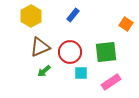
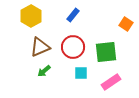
red circle: moved 3 px right, 5 px up
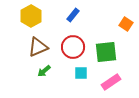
brown triangle: moved 2 px left
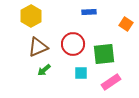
blue rectangle: moved 16 px right, 3 px up; rotated 48 degrees clockwise
red circle: moved 3 px up
green square: moved 2 px left, 2 px down
green arrow: moved 1 px up
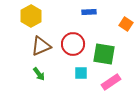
brown triangle: moved 3 px right, 1 px up
green square: rotated 15 degrees clockwise
green arrow: moved 5 px left, 4 px down; rotated 88 degrees counterclockwise
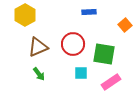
yellow hexagon: moved 6 px left, 1 px up
orange square: moved 1 px left, 1 px down; rotated 16 degrees clockwise
brown triangle: moved 3 px left, 1 px down
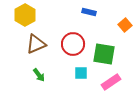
blue rectangle: rotated 16 degrees clockwise
brown triangle: moved 2 px left, 3 px up
green arrow: moved 1 px down
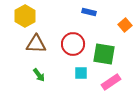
yellow hexagon: moved 1 px down
brown triangle: rotated 25 degrees clockwise
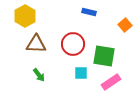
green square: moved 2 px down
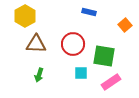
green arrow: rotated 56 degrees clockwise
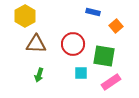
blue rectangle: moved 4 px right
orange square: moved 9 px left, 1 px down
